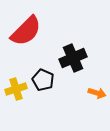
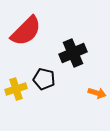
black cross: moved 5 px up
black pentagon: moved 1 px right, 1 px up; rotated 10 degrees counterclockwise
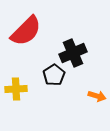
black pentagon: moved 10 px right, 4 px up; rotated 25 degrees clockwise
yellow cross: rotated 15 degrees clockwise
orange arrow: moved 3 px down
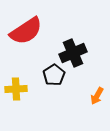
red semicircle: rotated 12 degrees clockwise
orange arrow: rotated 102 degrees clockwise
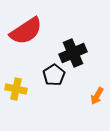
yellow cross: rotated 15 degrees clockwise
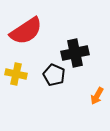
black cross: moved 2 px right; rotated 12 degrees clockwise
black pentagon: rotated 15 degrees counterclockwise
yellow cross: moved 15 px up
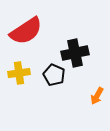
yellow cross: moved 3 px right, 1 px up; rotated 20 degrees counterclockwise
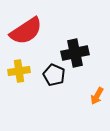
yellow cross: moved 2 px up
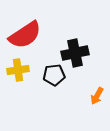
red semicircle: moved 1 px left, 4 px down
yellow cross: moved 1 px left, 1 px up
black pentagon: rotated 30 degrees counterclockwise
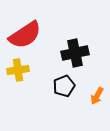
black pentagon: moved 10 px right, 11 px down; rotated 15 degrees counterclockwise
